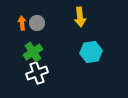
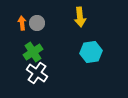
white cross: rotated 35 degrees counterclockwise
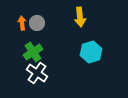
cyan hexagon: rotated 10 degrees counterclockwise
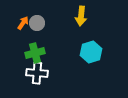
yellow arrow: moved 1 px right, 1 px up; rotated 12 degrees clockwise
orange arrow: moved 1 px right; rotated 40 degrees clockwise
green cross: moved 2 px right, 1 px down; rotated 18 degrees clockwise
white cross: rotated 30 degrees counterclockwise
